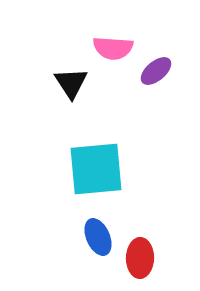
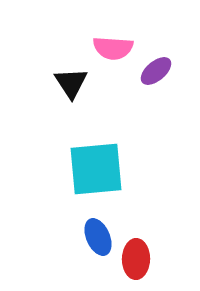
red ellipse: moved 4 px left, 1 px down
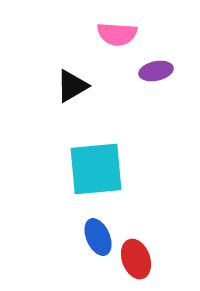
pink semicircle: moved 4 px right, 14 px up
purple ellipse: rotated 28 degrees clockwise
black triangle: moved 1 px right, 3 px down; rotated 33 degrees clockwise
red ellipse: rotated 21 degrees counterclockwise
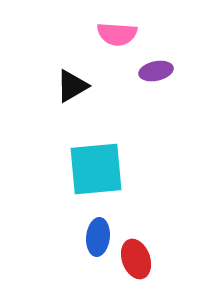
blue ellipse: rotated 30 degrees clockwise
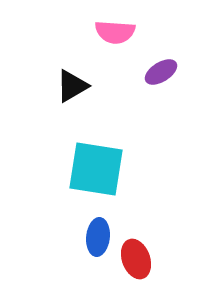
pink semicircle: moved 2 px left, 2 px up
purple ellipse: moved 5 px right, 1 px down; rotated 20 degrees counterclockwise
cyan square: rotated 14 degrees clockwise
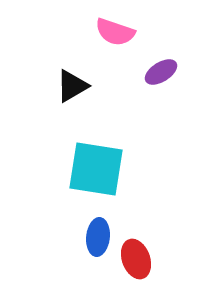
pink semicircle: rotated 15 degrees clockwise
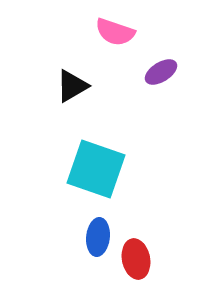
cyan square: rotated 10 degrees clockwise
red ellipse: rotated 9 degrees clockwise
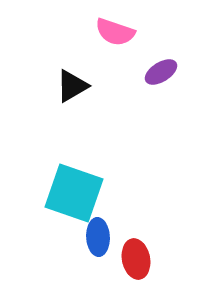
cyan square: moved 22 px left, 24 px down
blue ellipse: rotated 9 degrees counterclockwise
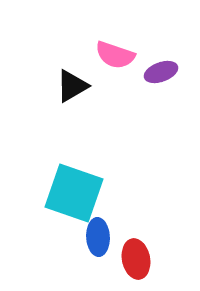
pink semicircle: moved 23 px down
purple ellipse: rotated 12 degrees clockwise
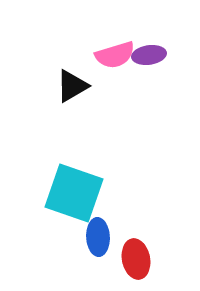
pink semicircle: rotated 36 degrees counterclockwise
purple ellipse: moved 12 px left, 17 px up; rotated 12 degrees clockwise
